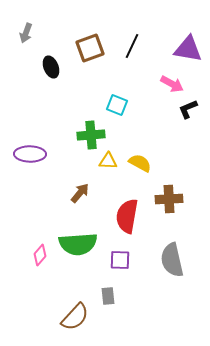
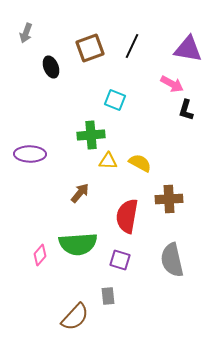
cyan square: moved 2 px left, 5 px up
black L-shape: moved 2 px left, 1 px down; rotated 50 degrees counterclockwise
purple square: rotated 15 degrees clockwise
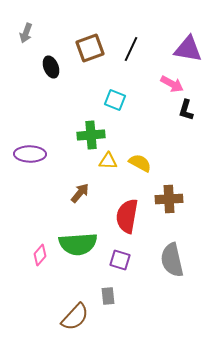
black line: moved 1 px left, 3 px down
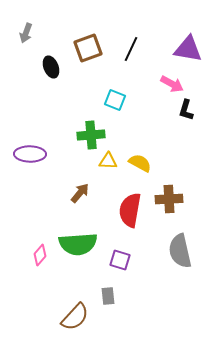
brown square: moved 2 px left
red semicircle: moved 3 px right, 6 px up
gray semicircle: moved 8 px right, 9 px up
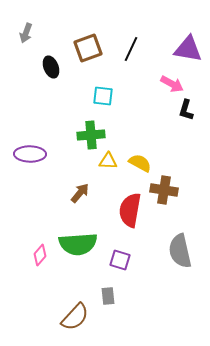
cyan square: moved 12 px left, 4 px up; rotated 15 degrees counterclockwise
brown cross: moved 5 px left, 9 px up; rotated 12 degrees clockwise
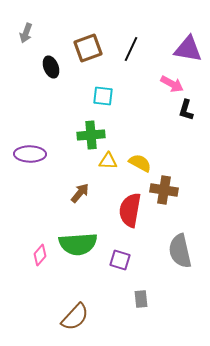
gray rectangle: moved 33 px right, 3 px down
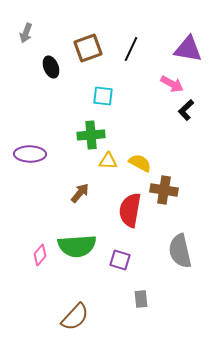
black L-shape: rotated 30 degrees clockwise
green semicircle: moved 1 px left, 2 px down
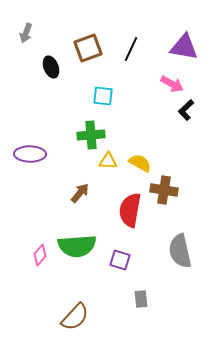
purple triangle: moved 4 px left, 2 px up
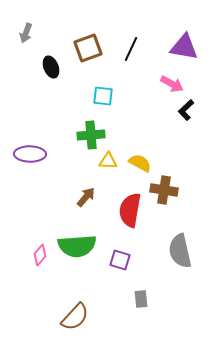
brown arrow: moved 6 px right, 4 px down
